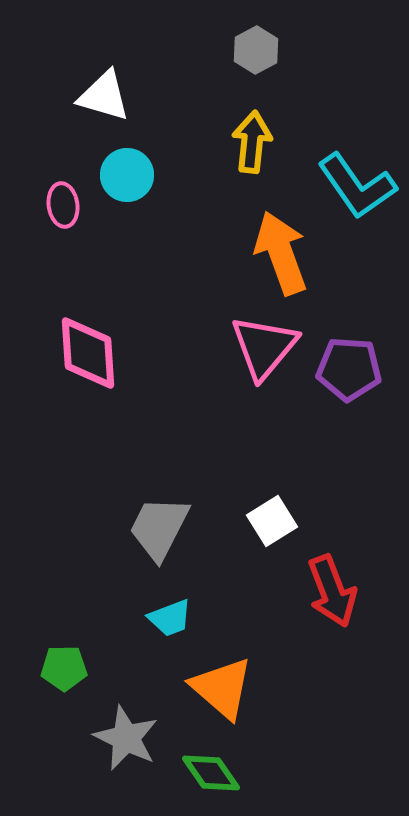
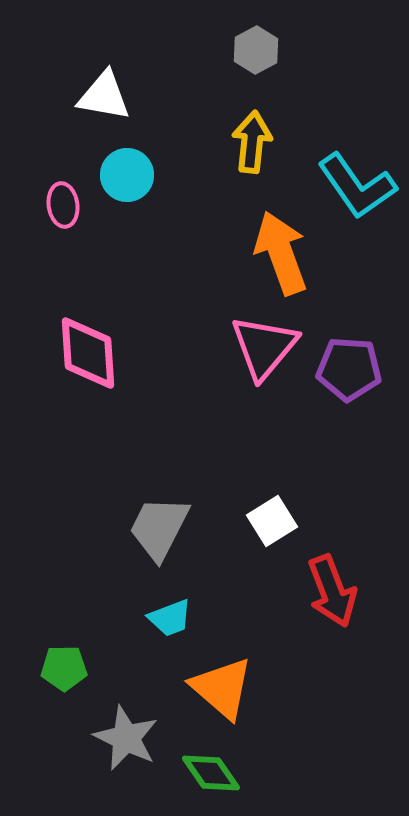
white triangle: rotated 6 degrees counterclockwise
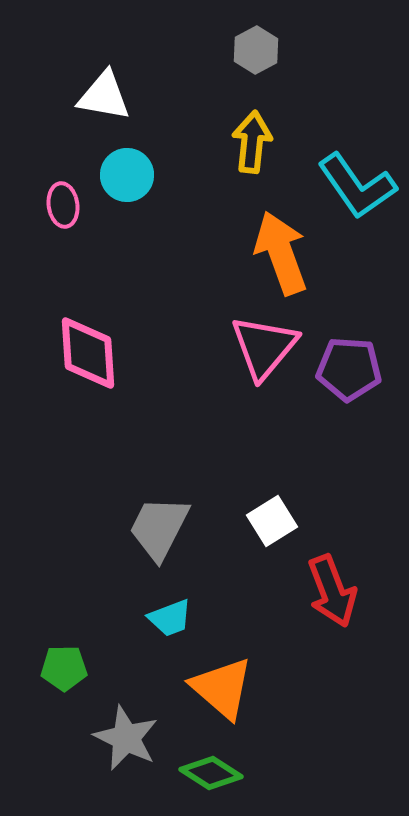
green diamond: rotated 22 degrees counterclockwise
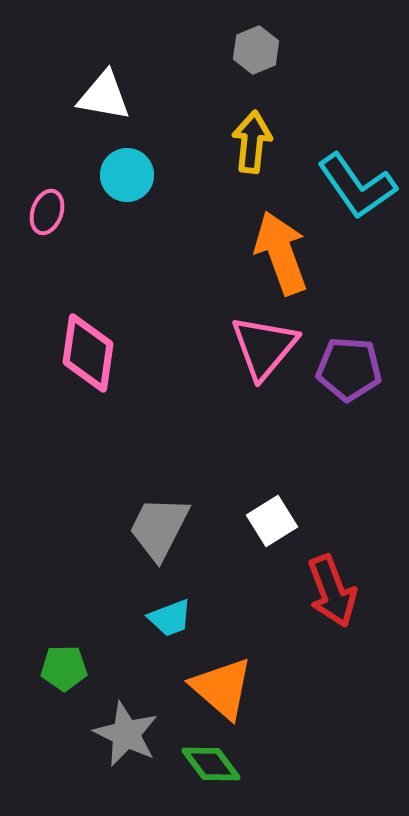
gray hexagon: rotated 6 degrees clockwise
pink ellipse: moved 16 px left, 7 px down; rotated 27 degrees clockwise
pink diamond: rotated 12 degrees clockwise
gray star: moved 4 px up
green diamond: moved 9 px up; rotated 20 degrees clockwise
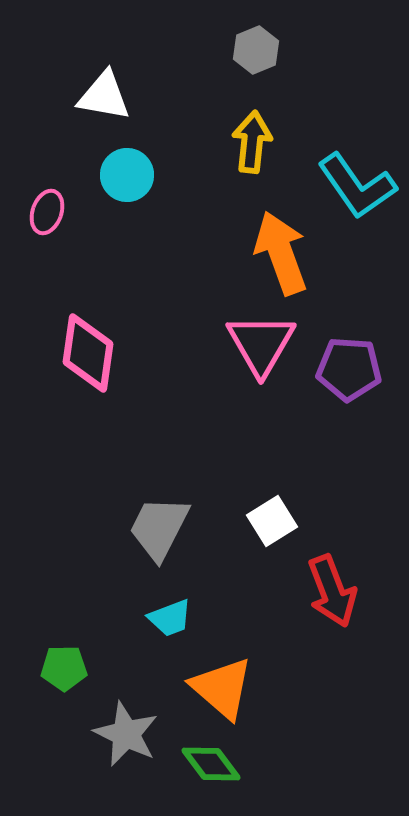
pink triangle: moved 3 px left, 3 px up; rotated 10 degrees counterclockwise
